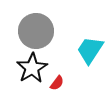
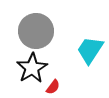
red semicircle: moved 4 px left, 4 px down
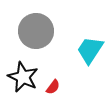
black star: moved 9 px left, 9 px down; rotated 16 degrees counterclockwise
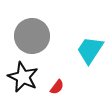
gray circle: moved 4 px left, 5 px down
red semicircle: moved 4 px right
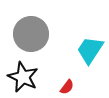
gray circle: moved 1 px left, 2 px up
red semicircle: moved 10 px right
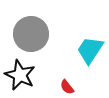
black star: moved 3 px left, 2 px up
red semicircle: rotated 105 degrees clockwise
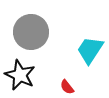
gray circle: moved 2 px up
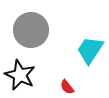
gray circle: moved 2 px up
